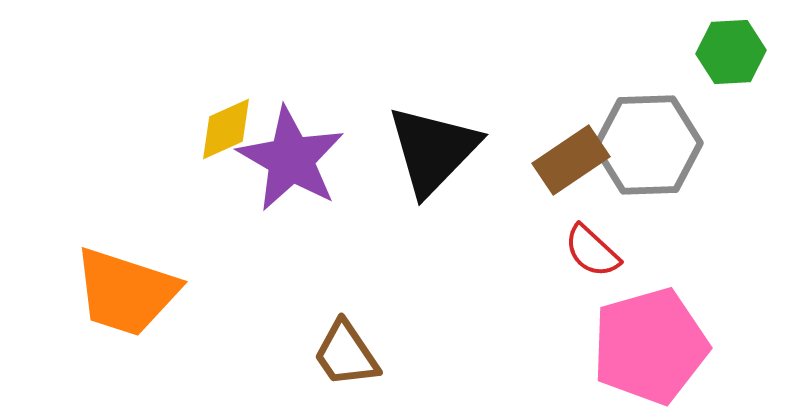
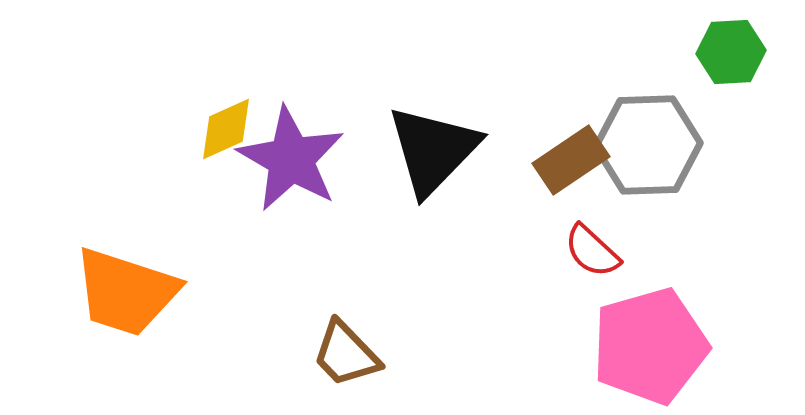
brown trapezoid: rotated 10 degrees counterclockwise
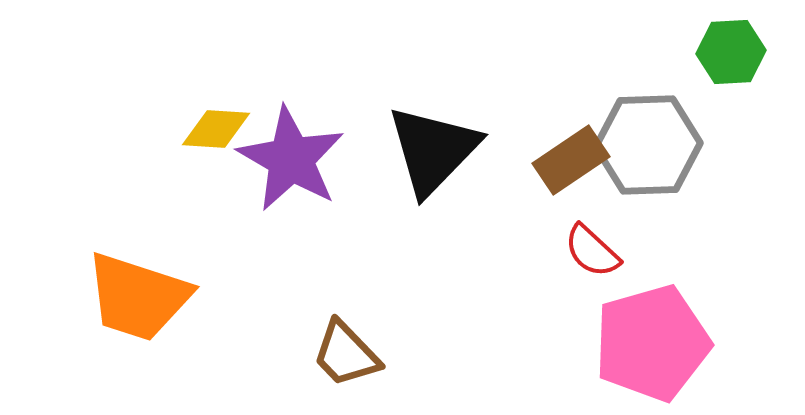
yellow diamond: moved 10 px left; rotated 28 degrees clockwise
orange trapezoid: moved 12 px right, 5 px down
pink pentagon: moved 2 px right, 3 px up
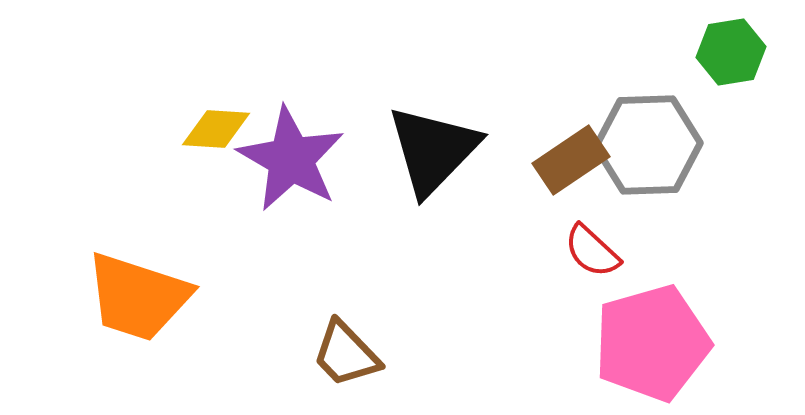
green hexagon: rotated 6 degrees counterclockwise
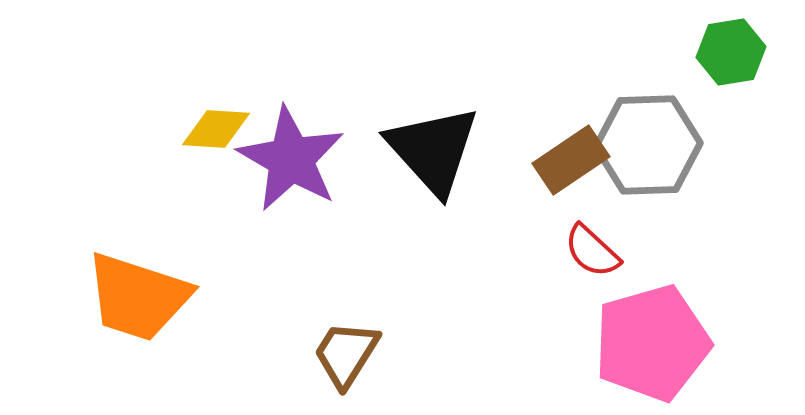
black triangle: rotated 26 degrees counterclockwise
brown trapezoid: rotated 76 degrees clockwise
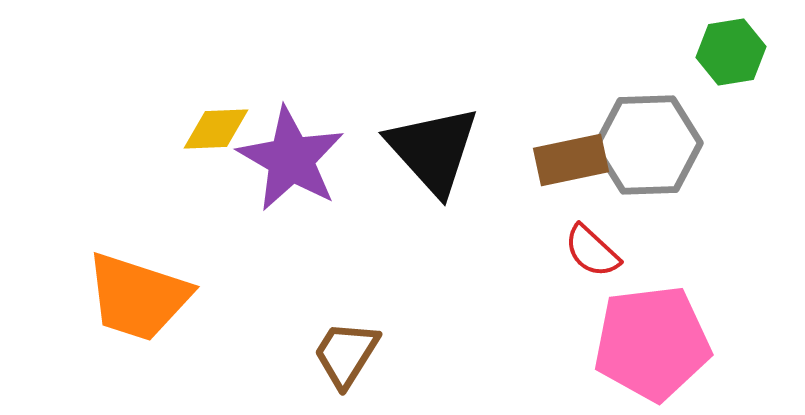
yellow diamond: rotated 6 degrees counterclockwise
brown rectangle: rotated 22 degrees clockwise
pink pentagon: rotated 9 degrees clockwise
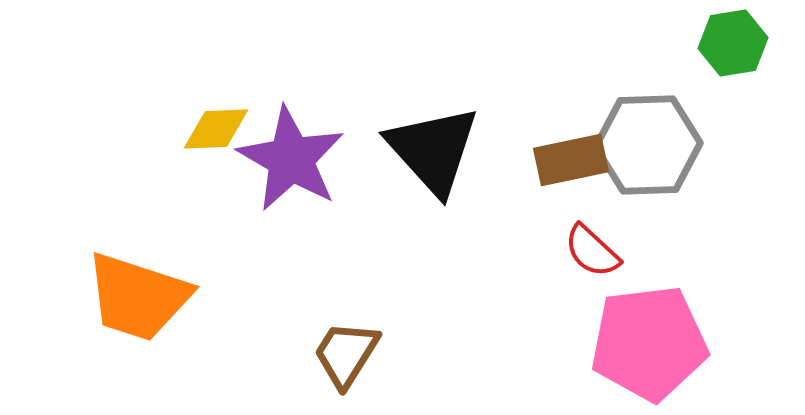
green hexagon: moved 2 px right, 9 px up
pink pentagon: moved 3 px left
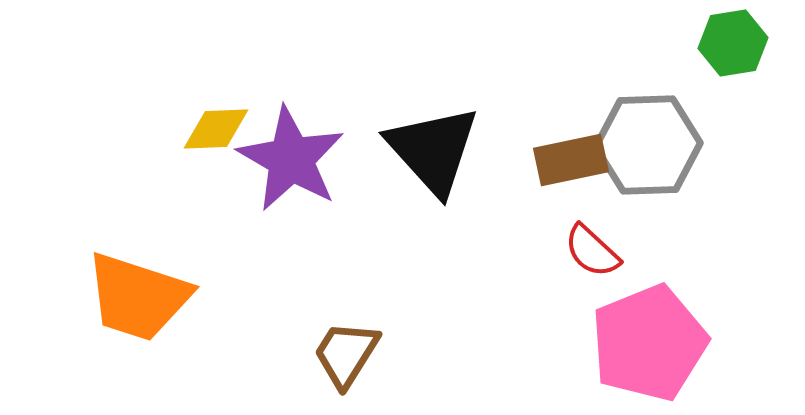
pink pentagon: rotated 15 degrees counterclockwise
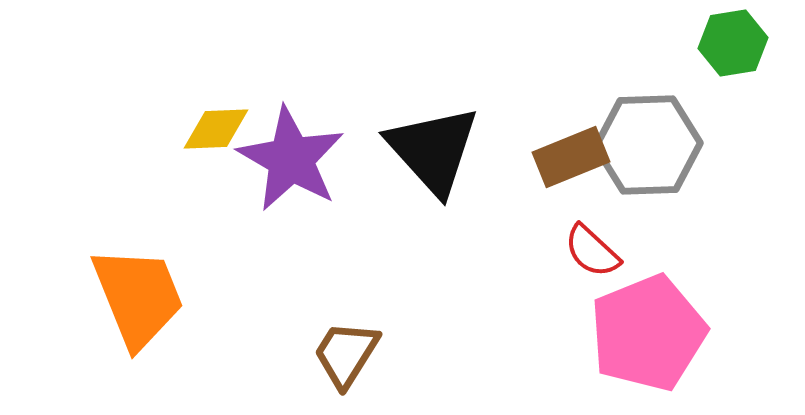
brown rectangle: moved 3 px up; rotated 10 degrees counterclockwise
orange trapezoid: rotated 130 degrees counterclockwise
pink pentagon: moved 1 px left, 10 px up
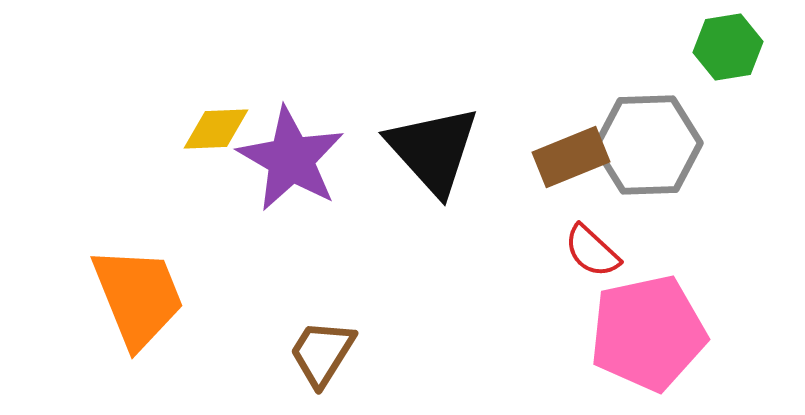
green hexagon: moved 5 px left, 4 px down
pink pentagon: rotated 10 degrees clockwise
brown trapezoid: moved 24 px left, 1 px up
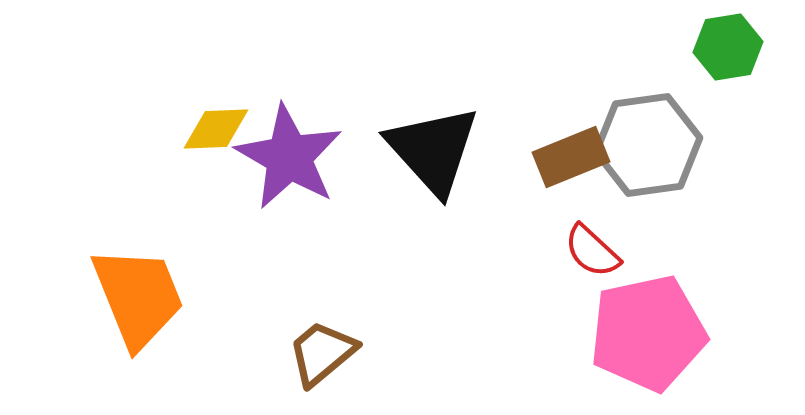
gray hexagon: rotated 6 degrees counterclockwise
purple star: moved 2 px left, 2 px up
brown trapezoid: rotated 18 degrees clockwise
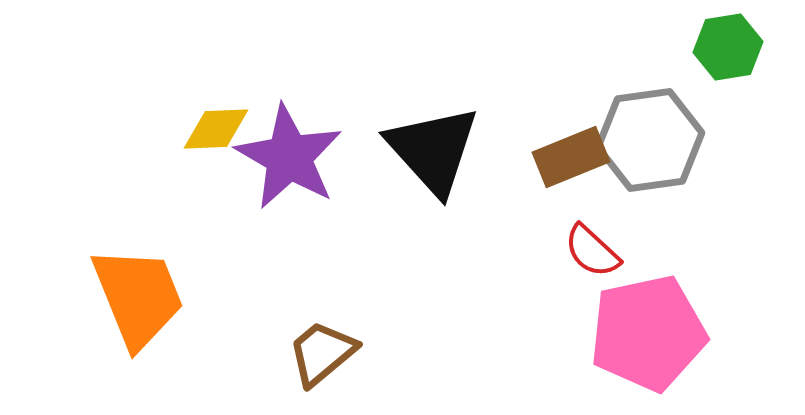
gray hexagon: moved 2 px right, 5 px up
